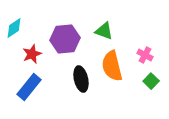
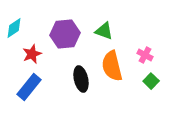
purple hexagon: moved 5 px up
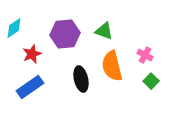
blue rectangle: moved 1 px right; rotated 16 degrees clockwise
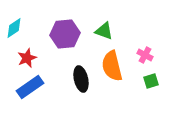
red star: moved 5 px left, 4 px down
green square: rotated 28 degrees clockwise
